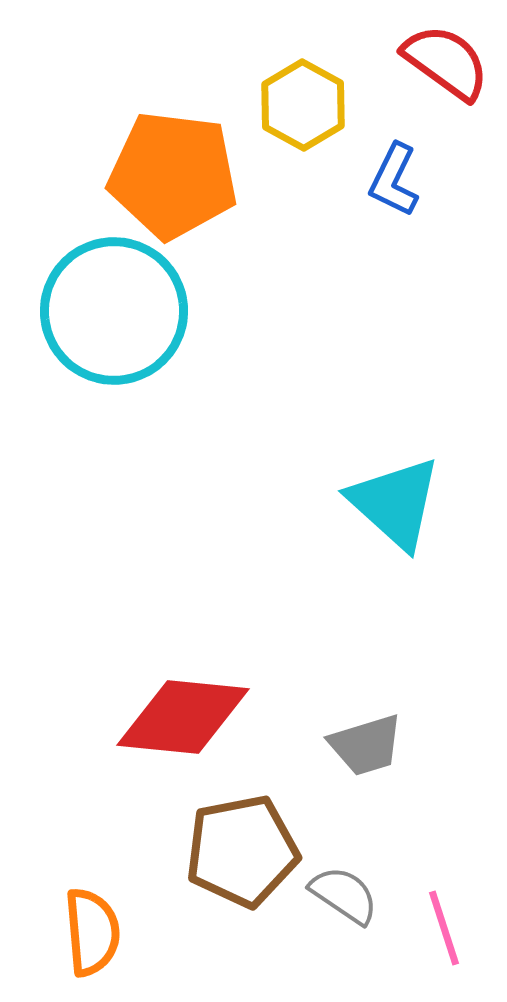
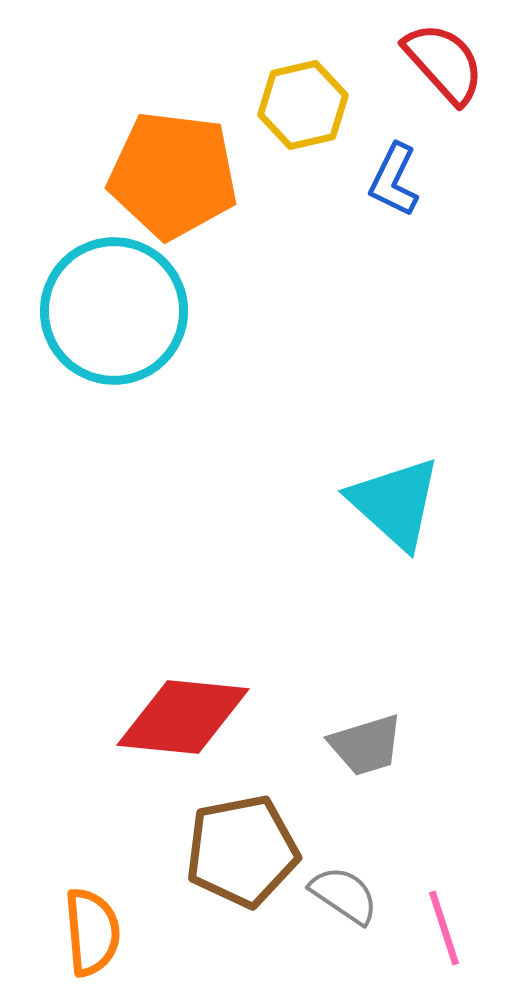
red semicircle: moved 2 px left, 1 px down; rotated 12 degrees clockwise
yellow hexagon: rotated 18 degrees clockwise
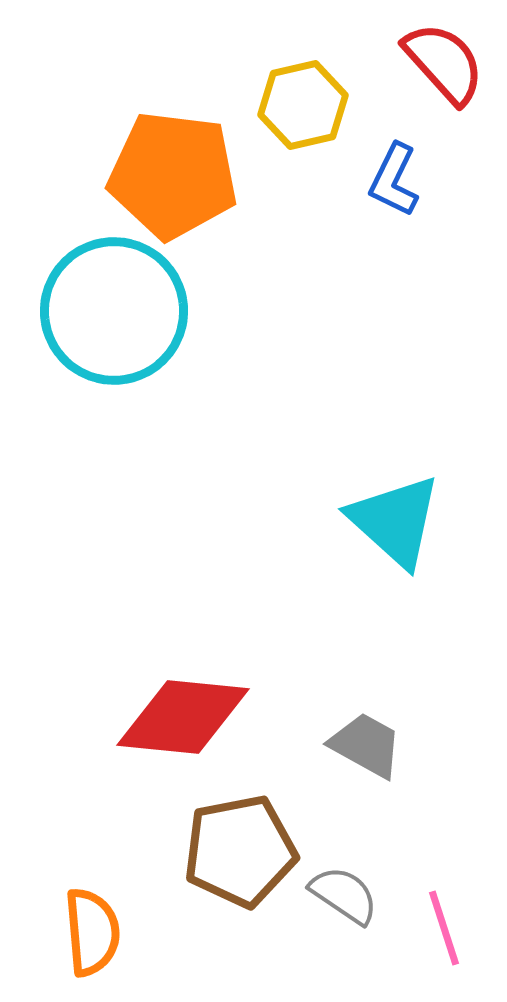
cyan triangle: moved 18 px down
gray trapezoid: rotated 134 degrees counterclockwise
brown pentagon: moved 2 px left
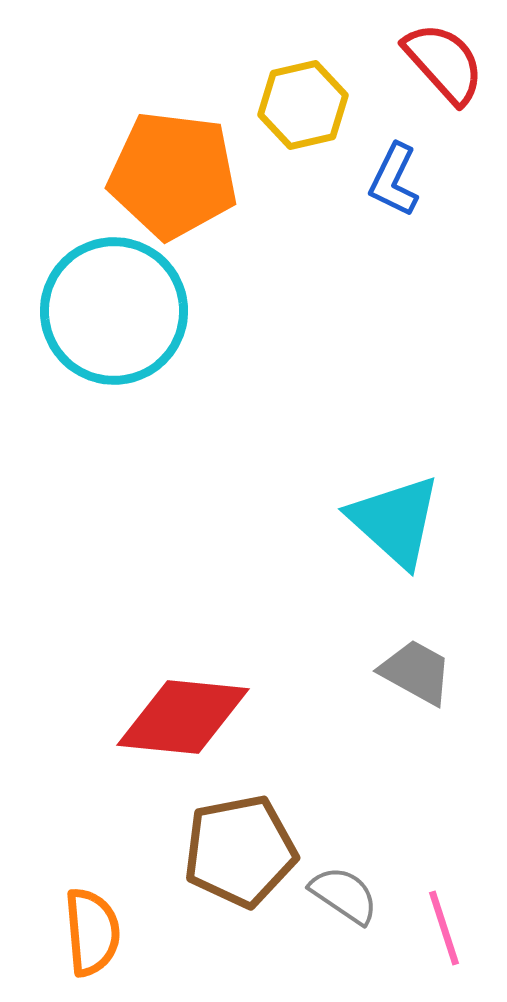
gray trapezoid: moved 50 px right, 73 px up
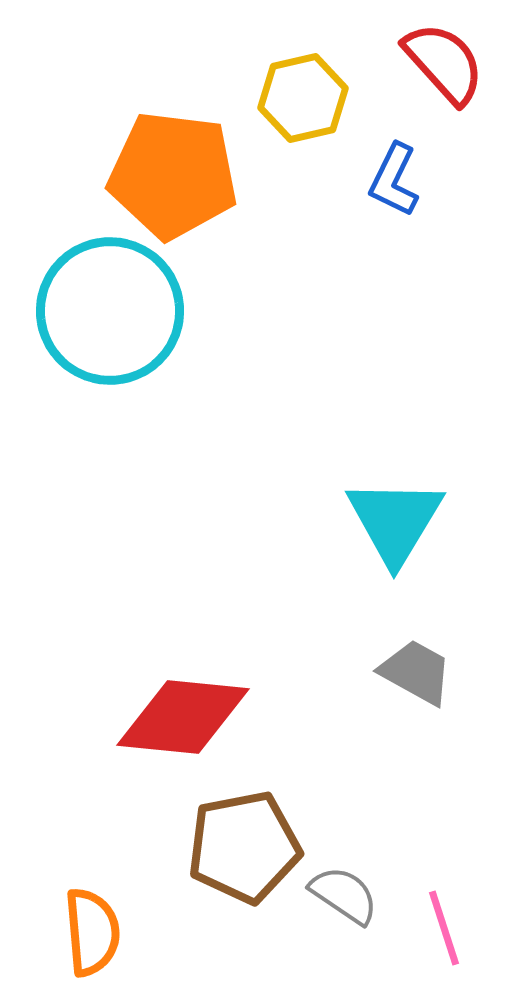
yellow hexagon: moved 7 px up
cyan circle: moved 4 px left
cyan triangle: rotated 19 degrees clockwise
brown pentagon: moved 4 px right, 4 px up
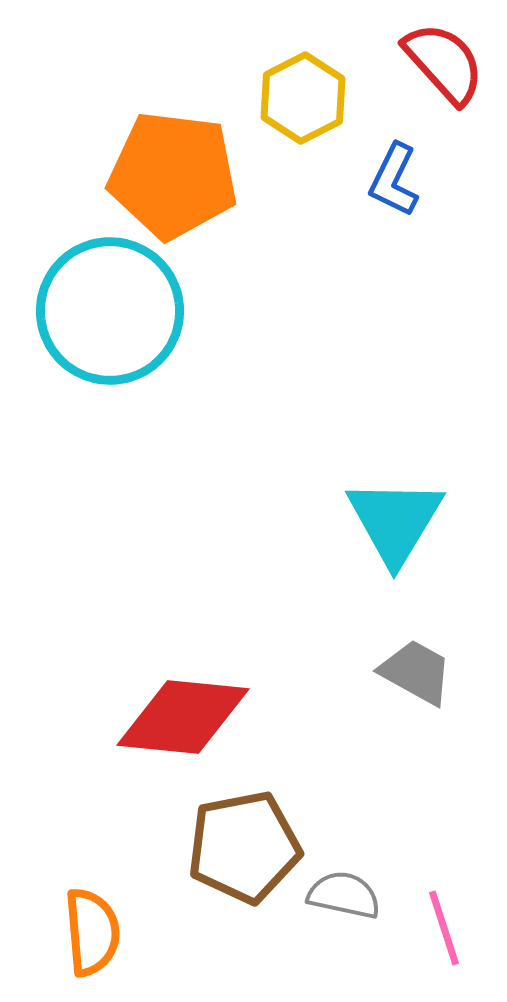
yellow hexagon: rotated 14 degrees counterclockwise
gray semicircle: rotated 22 degrees counterclockwise
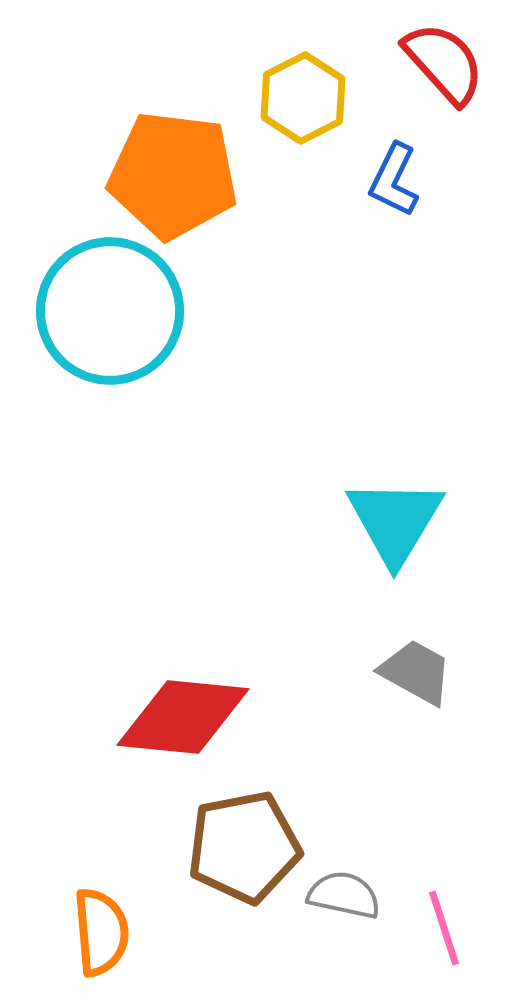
orange semicircle: moved 9 px right
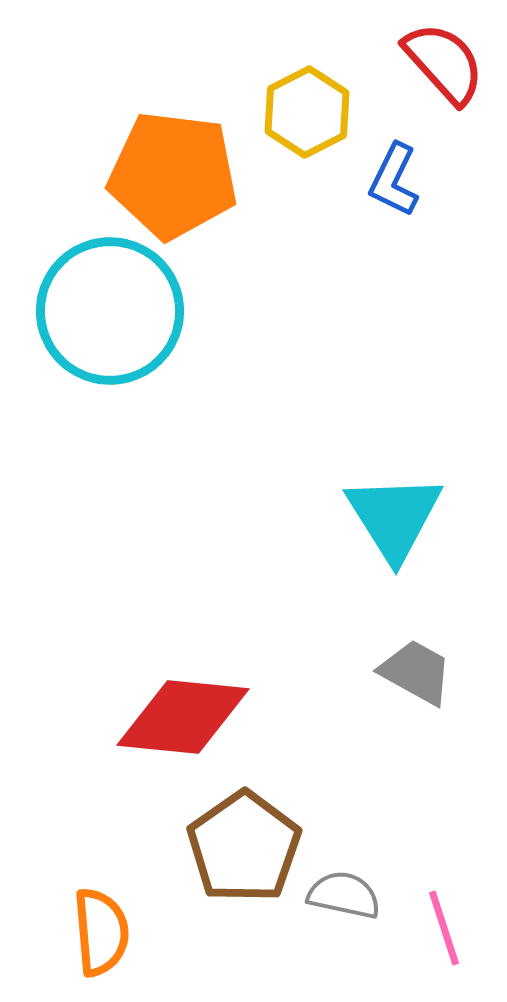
yellow hexagon: moved 4 px right, 14 px down
cyan triangle: moved 1 px left, 4 px up; rotated 3 degrees counterclockwise
brown pentagon: rotated 24 degrees counterclockwise
